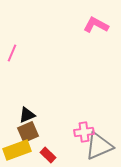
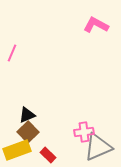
brown square: rotated 20 degrees counterclockwise
gray triangle: moved 1 px left, 1 px down
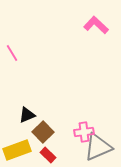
pink L-shape: rotated 15 degrees clockwise
pink line: rotated 54 degrees counterclockwise
brown square: moved 15 px right
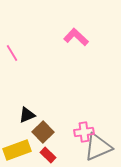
pink L-shape: moved 20 px left, 12 px down
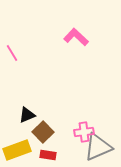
red rectangle: rotated 35 degrees counterclockwise
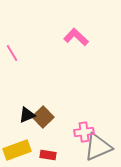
brown square: moved 15 px up
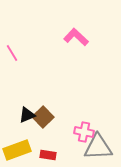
pink cross: rotated 18 degrees clockwise
gray triangle: rotated 20 degrees clockwise
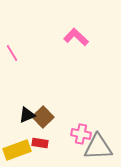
pink cross: moved 3 px left, 2 px down
red rectangle: moved 8 px left, 12 px up
